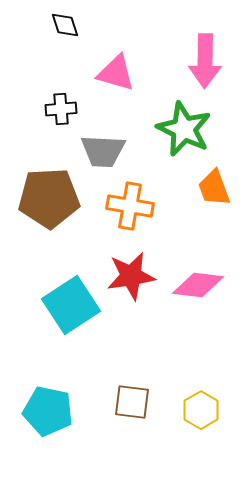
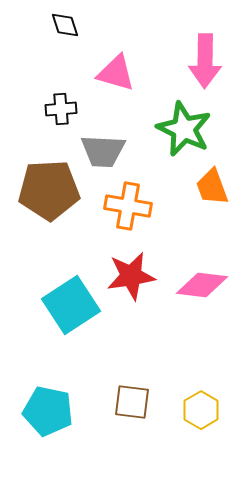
orange trapezoid: moved 2 px left, 1 px up
brown pentagon: moved 8 px up
orange cross: moved 2 px left
pink diamond: moved 4 px right
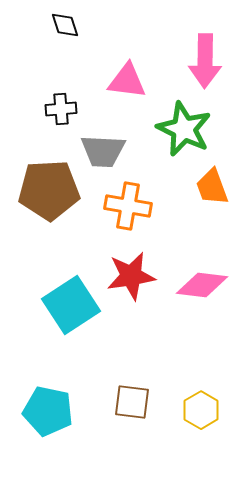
pink triangle: moved 11 px right, 8 px down; rotated 9 degrees counterclockwise
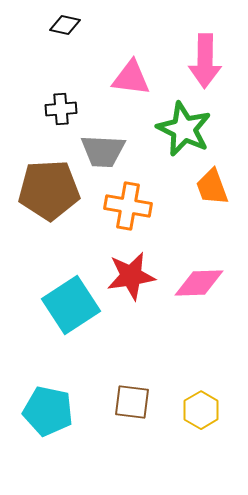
black diamond: rotated 60 degrees counterclockwise
pink triangle: moved 4 px right, 3 px up
pink diamond: moved 3 px left, 2 px up; rotated 9 degrees counterclockwise
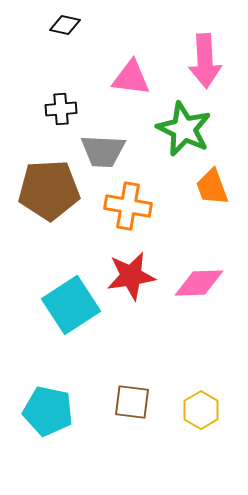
pink arrow: rotated 4 degrees counterclockwise
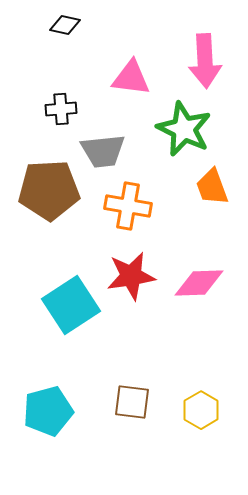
gray trapezoid: rotated 9 degrees counterclockwise
cyan pentagon: rotated 27 degrees counterclockwise
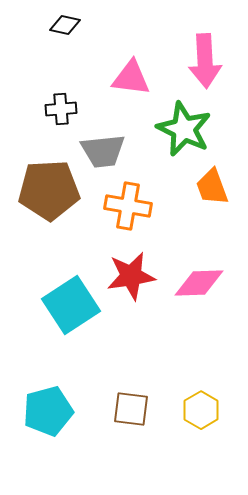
brown square: moved 1 px left, 7 px down
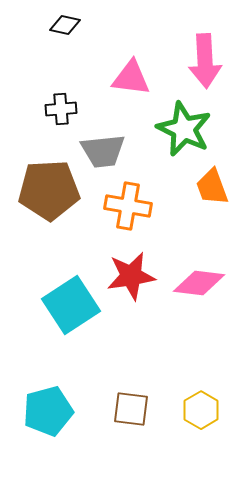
pink diamond: rotated 9 degrees clockwise
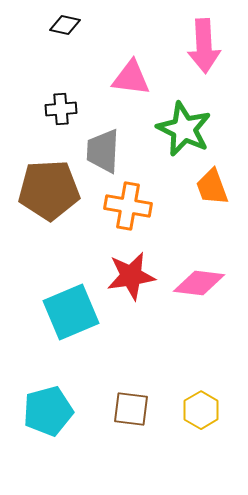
pink arrow: moved 1 px left, 15 px up
gray trapezoid: rotated 99 degrees clockwise
cyan square: moved 7 px down; rotated 10 degrees clockwise
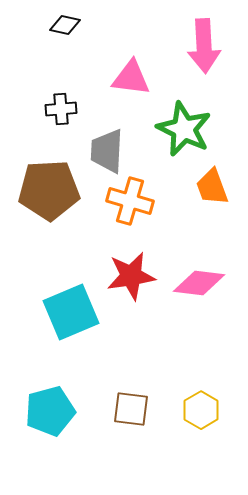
gray trapezoid: moved 4 px right
orange cross: moved 2 px right, 5 px up; rotated 6 degrees clockwise
cyan pentagon: moved 2 px right
